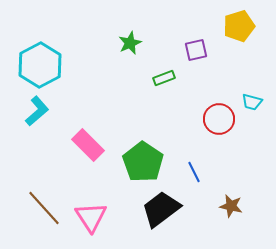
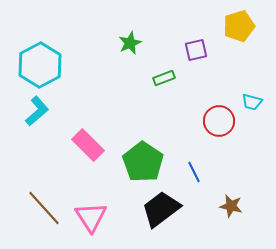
red circle: moved 2 px down
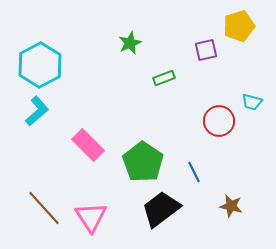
purple square: moved 10 px right
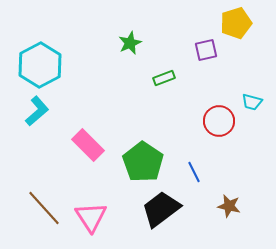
yellow pentagon: moved 3 px left, 3 px up
brown star: moved 2 px left
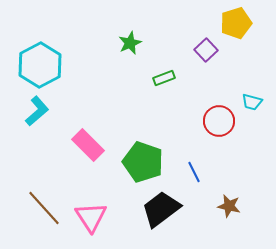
purple square: rotated 30 degrees counterclockwise
green pentagon: rotated 15 degrees counterclockwise
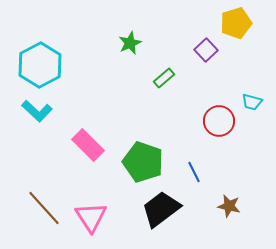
green rectangle: rotated 20 degrees counterclockwise
cyan L-shape: rotated 84 degrees clockwise
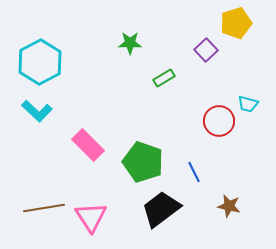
green star: rotated 25 degrees clockwise
cyan hexagon: moved 3 px up
green rectangle: rotated 10 degrees clockwise
cyan trapezoid: moved 4 px left, 2 px down
brown line: rotated 57 degrees counterclockwise
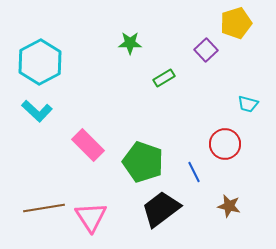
red circle: moved 6 px right, 23 px down
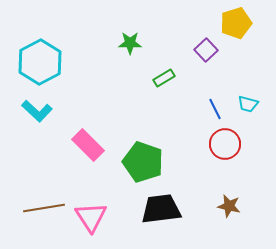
blue line: moved 21 px right, 63 px up
black trapezoid: rotated 30 degrees clockwise
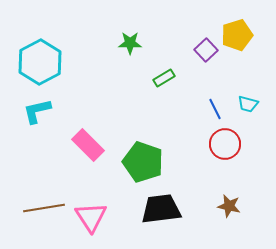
yellow pentagon: moved 1 px right, 12 px down
cyan L-shape: rotated 124 degrees clockwise
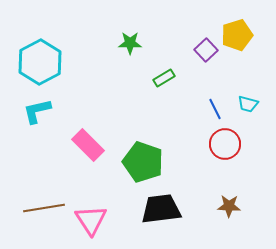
brown star: rotated 10 degrees counterclockwise
pink triangle: moved 3 px down
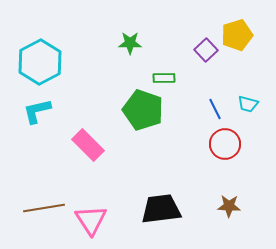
green rectangle: rotated 30 degrees clockwise
green pentagon: moved 52 px up
